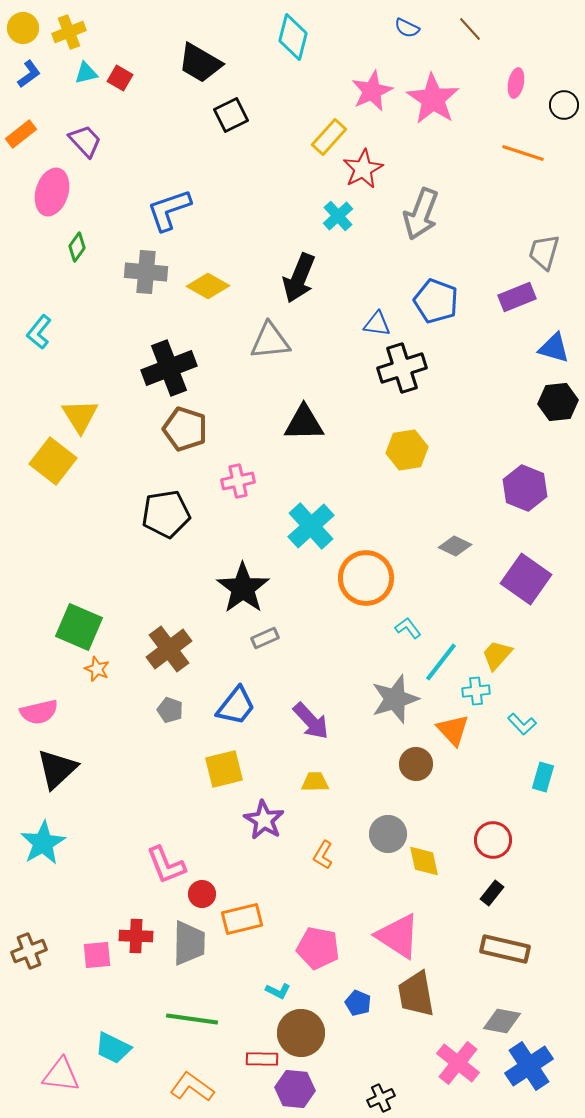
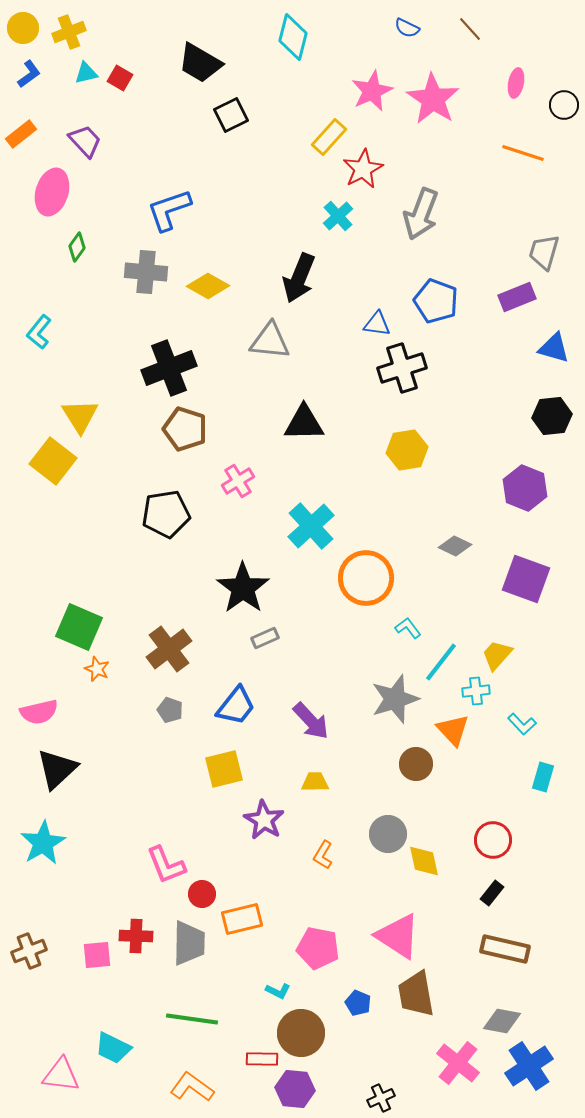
gray triangle at (270, 341): rotated 12 degrees clockwise
black hexagon at (558, 402): moved 6 px left, 14 px down
pink cross at (238, 481): rotated 20 degrees counterclockwise
purple square at (526, 579): rotated 15 degrees counterclockwise
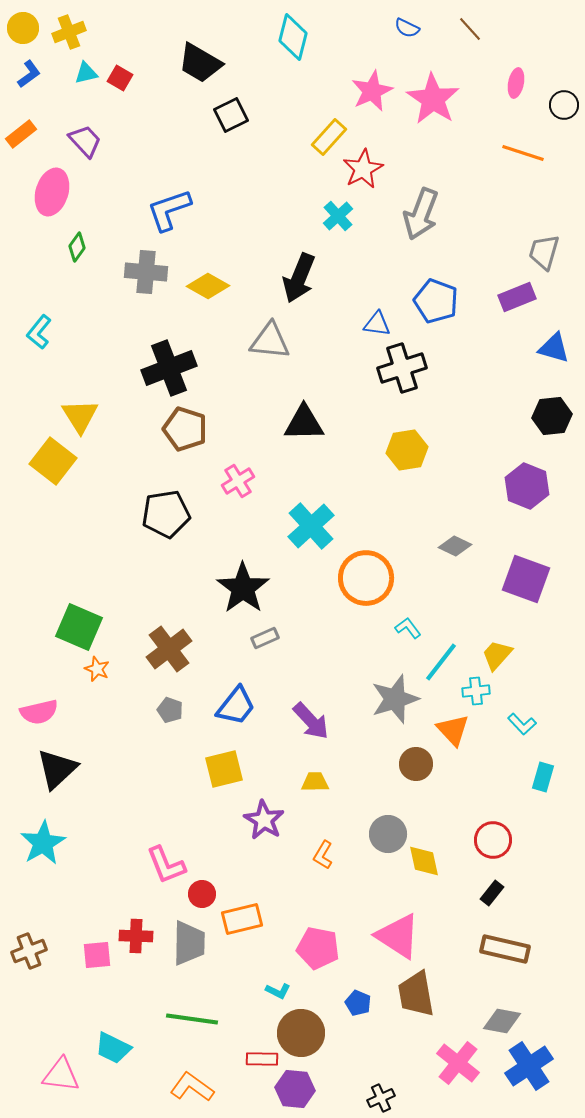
purple hexagon at (525, 488): moved 2 px right, 2 px up
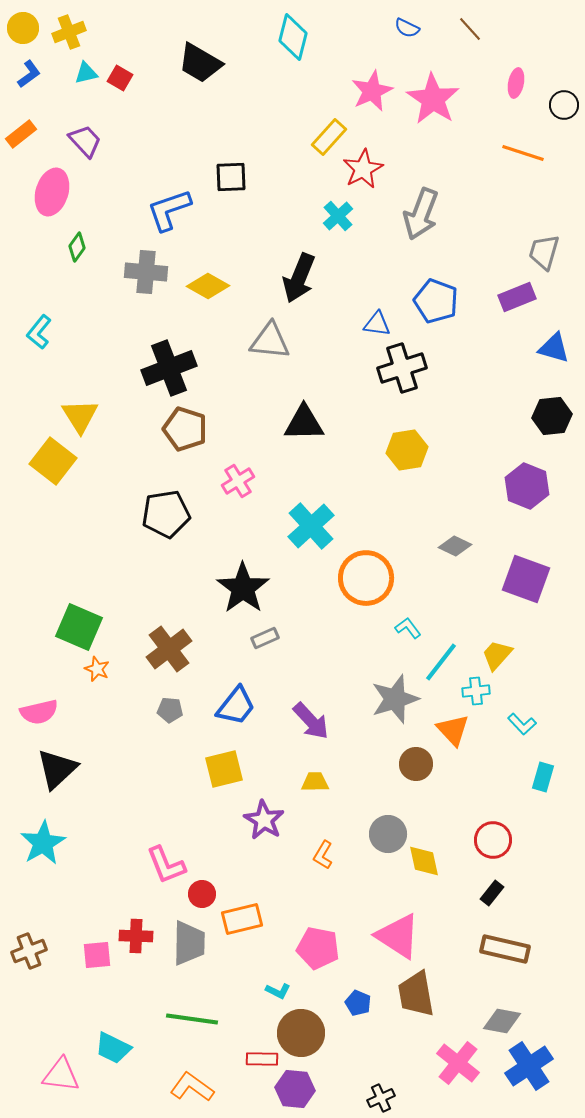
black square at (231, 115): moved 62 px down; rotated 24 degrees clockwise
gray pentagon at (170, 710): rotated 15 degrees counterclockwise
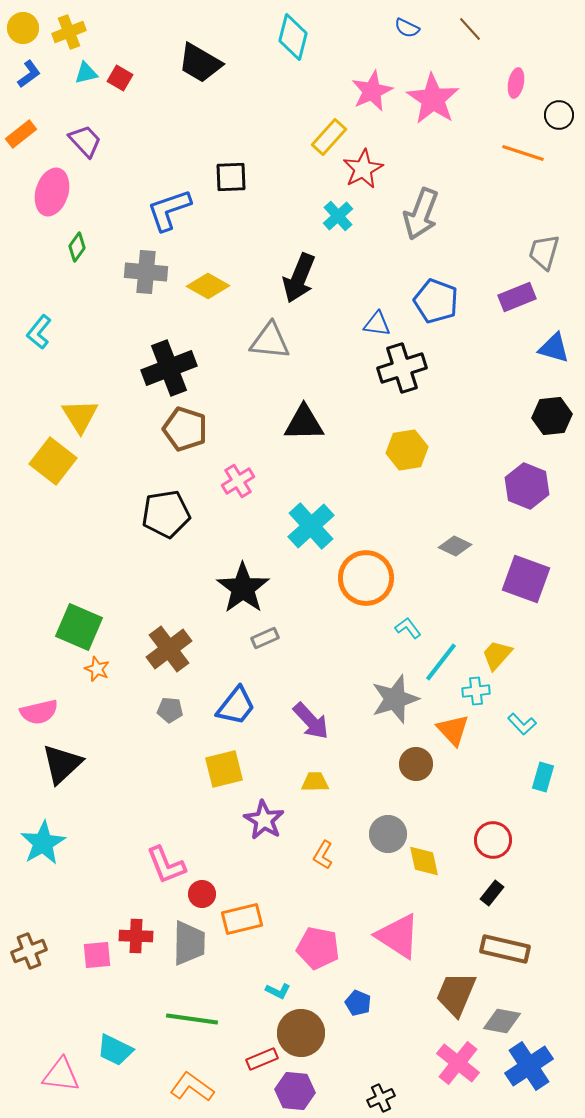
black circle at (564, 105): moved 5 px left, 10 px down
black triangle at (57, 769): moved 5 px right, 5 px up
brown trapezoid at (416, 994): moved 40 px right; rotated 33 degrees clockwise
cyan trapezoid at (113, 1048): moved 2 px right, 2 px down
red rectangle at (262, 1059): rotated 24 degrees counterclockwise
purple hexagon at (295, 1089): moved 2 px down
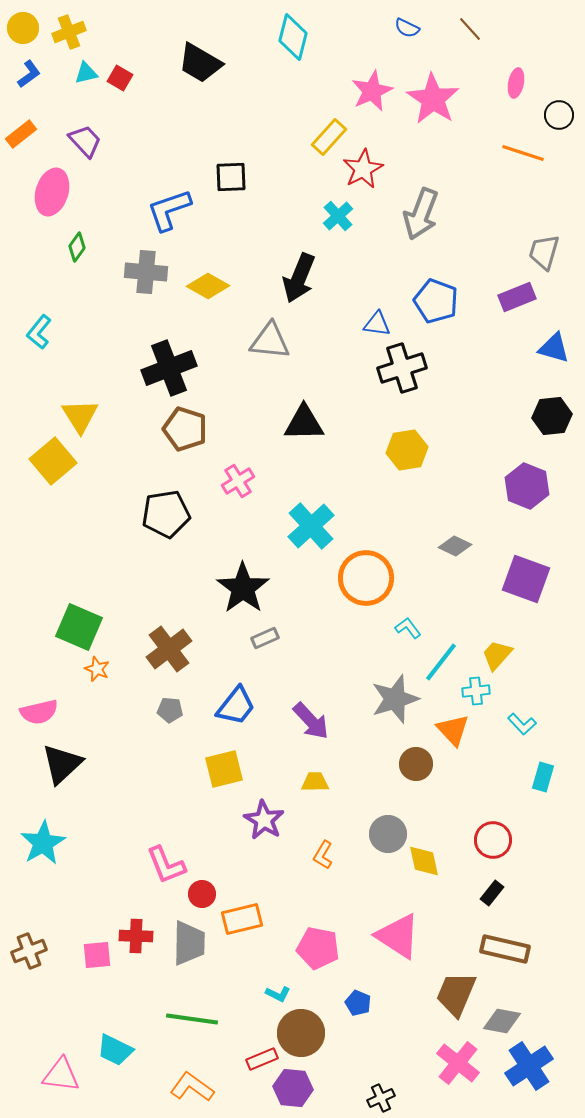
yellow square at (53, 461): rotated 12 degrees clockwise
cyan L-shape at (278, 991): moved 3 px down
purple hexagon at (295, 1091): moved 2 px left, 3 px up
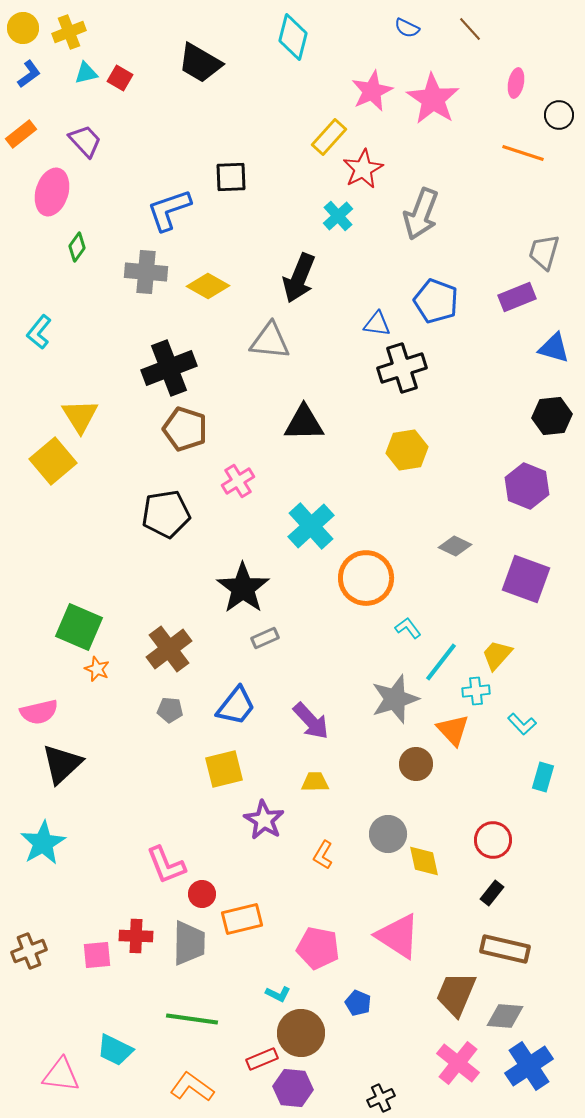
gray diamond at (502, 1021): moved 3 px right, 5 px up; rotated 6 degrees counterclockwise
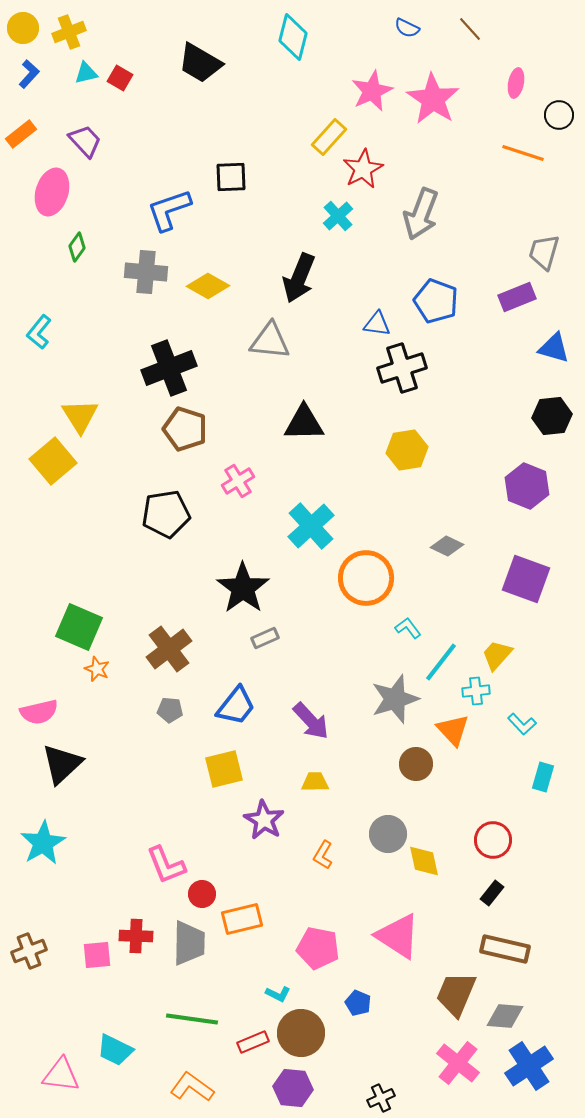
blue L-shape at (29, 74): rotated 12 degrees counterclockwise
gray diamond at (455, 546): moved 8 px left
red rectangle at (262, 1059): moved 9 px left, 17 px up
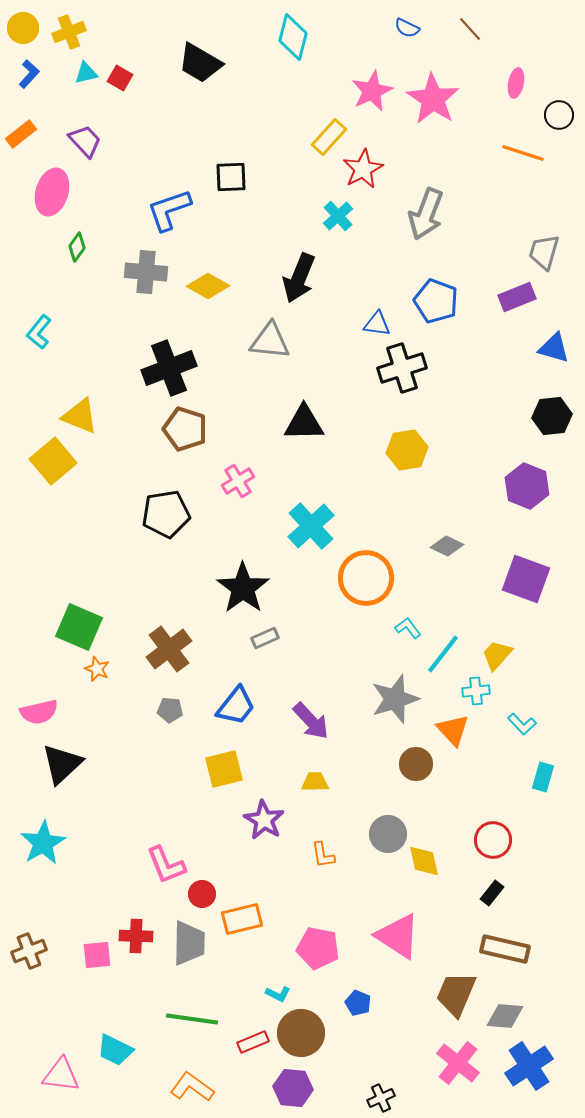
gray arrow at (421, 214): moved 5 px right
yellow triangle at (80, 416): rotated 36 degrees counterclockwise
cyan line at (441, 662): moved 2 px right, 8 px up
orange L-shape at (323, 855): rotated 40 degrees counterclockwise
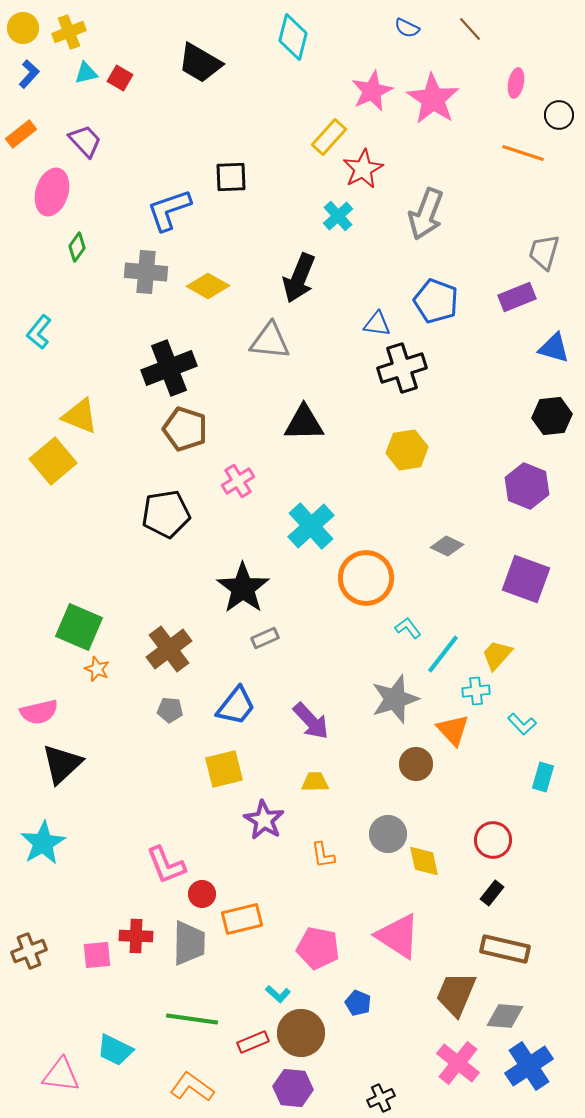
cyan L-shape at (278, 994): rotated 15 degrees clockwise
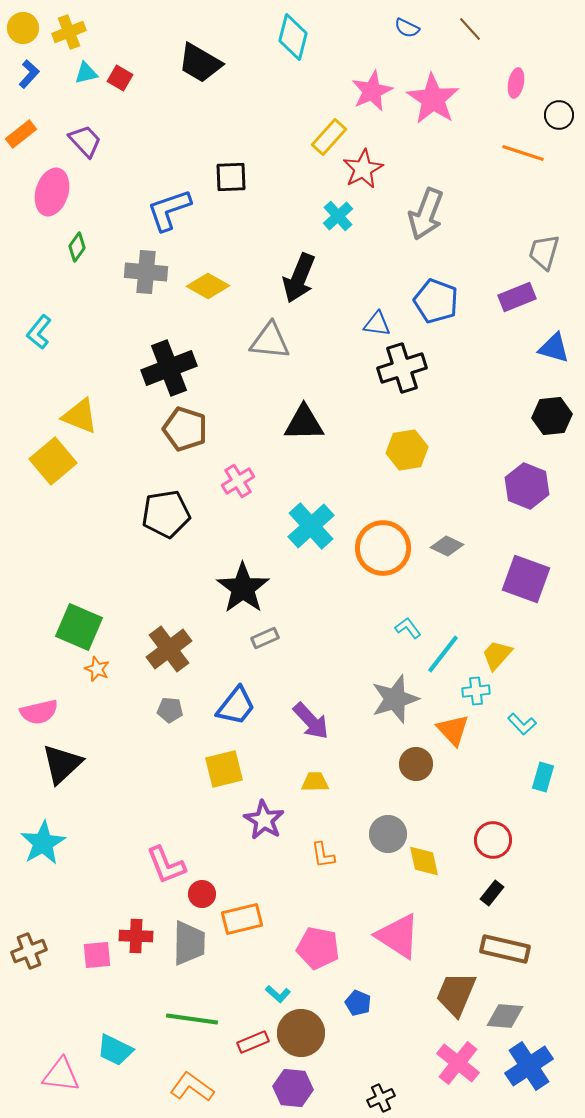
orange circle at (366, 578): moved 17 px right, 30 px up
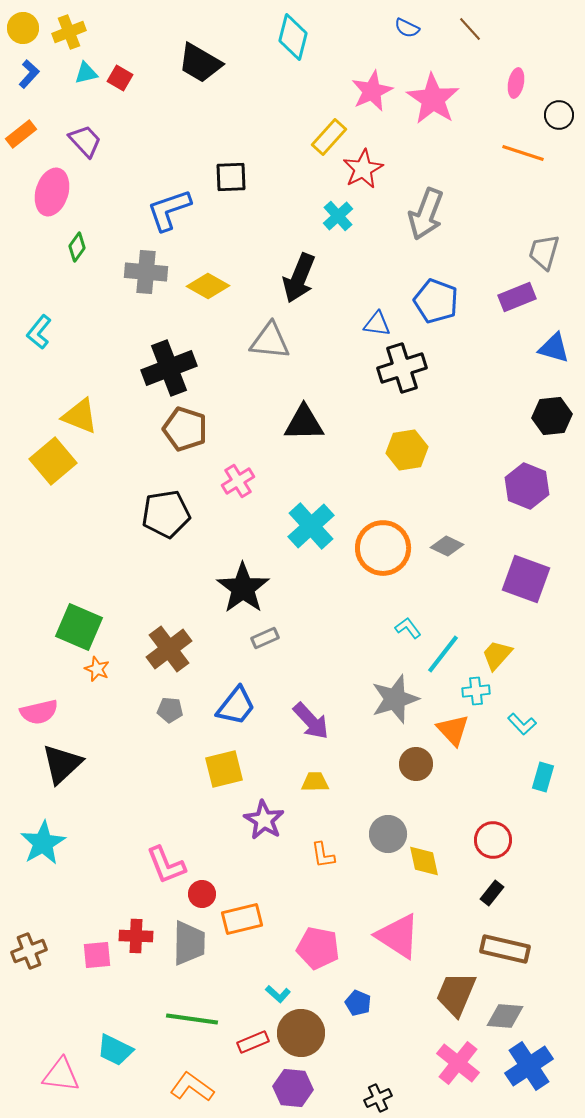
black cross at (381, 1098): moved 3 px left
